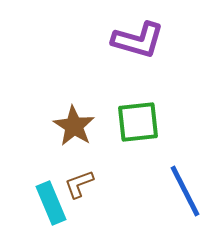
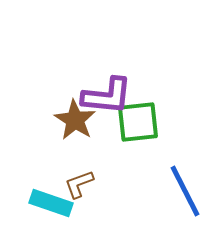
purple L-shape: moved 31 px left, 56 px down; rotated 10 degrees counterclockwise
brown star: moved 1 px right, 6 px up
cyan rectangle: rotated 48 degrees counterclockwise
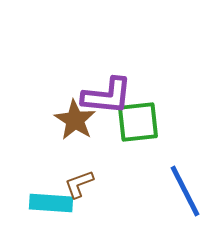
cyan rectangle: rotated 15 degrees counterclockwise
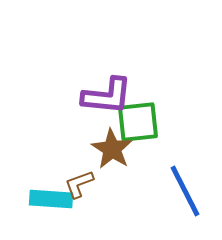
brown star: moved 37 px right, 29 px down
cyan rectangle: moved 4 px up
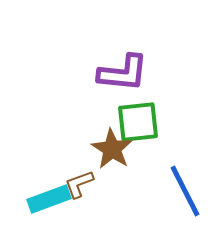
purple L-shape: moved 16 px right, 23 px up
cyan rectangle: moved 2 px left; rotated 24 degrees counterclockwise
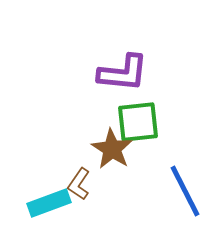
brown L-shape: rotated 36 degrees counterclockwise
cyan rectangle: moved 4 px down
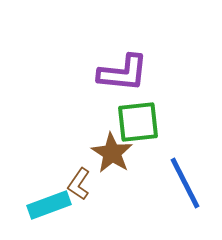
brown star: moved 4 px down
blue line: moved 8 px up
cyan rectangle: moved 2 px down
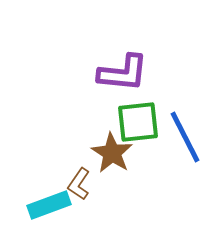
blue line: moved 46 px up
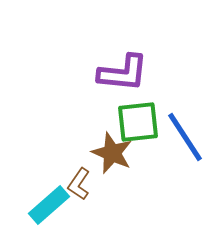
blue line: rotated 6 degrees counterclockwise
brown star: rotated 9 degrees counterclockwise
cyan rectangle: rotated 21 degrees counterclockwise
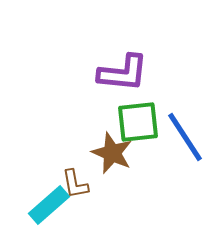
brown L-shape: moved 4 px left; rotated 44 degrees counterclockwise
